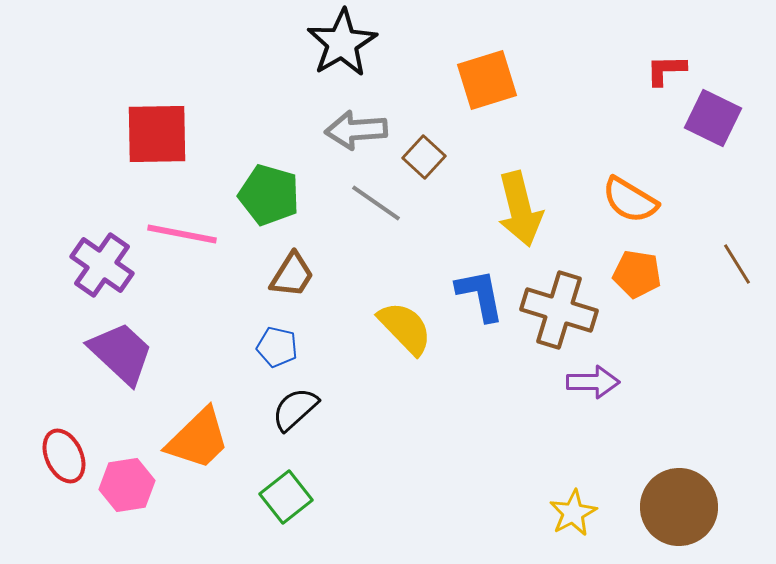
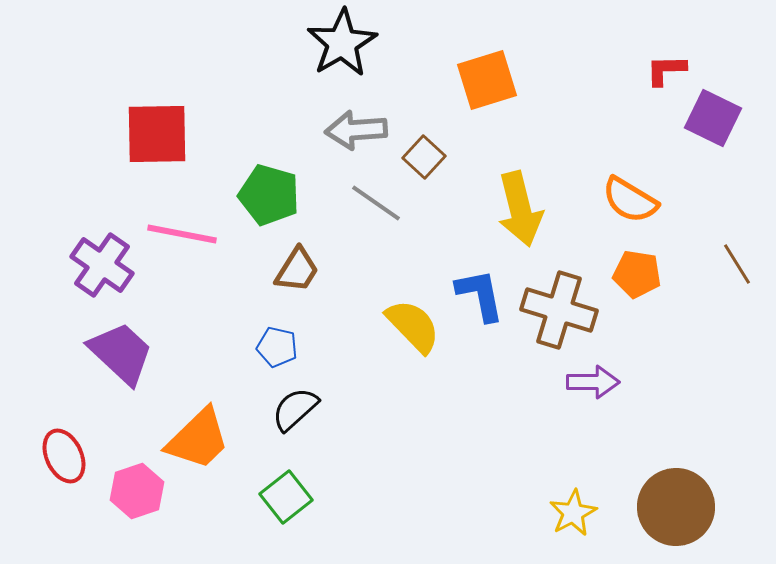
brown trapezoid: moved 5 px right, 5 px up
yellow semicircle: moved 8 px right, 2 px up
pink hexagon: moved 10 px right, 6 px down; rotated 10 degrees counterclockwise
brown circle: moved 3 px left
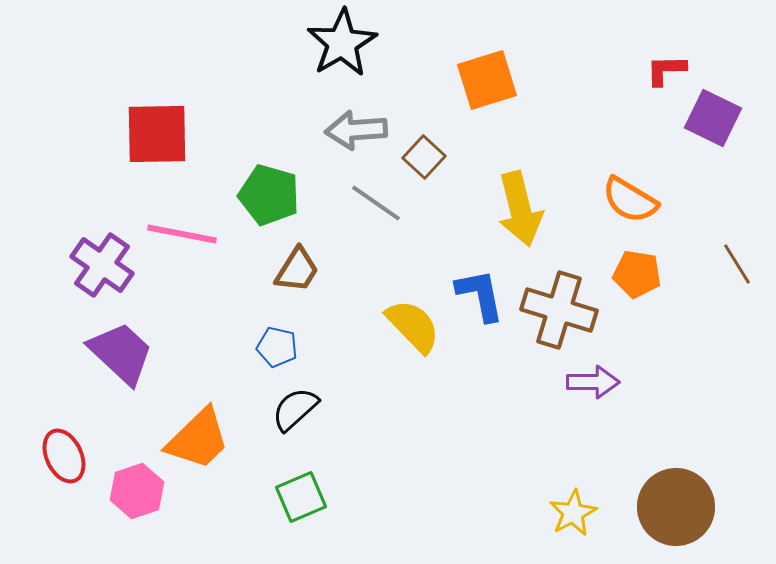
green square: moved 15 px right; rotated 15 degrees clockwise
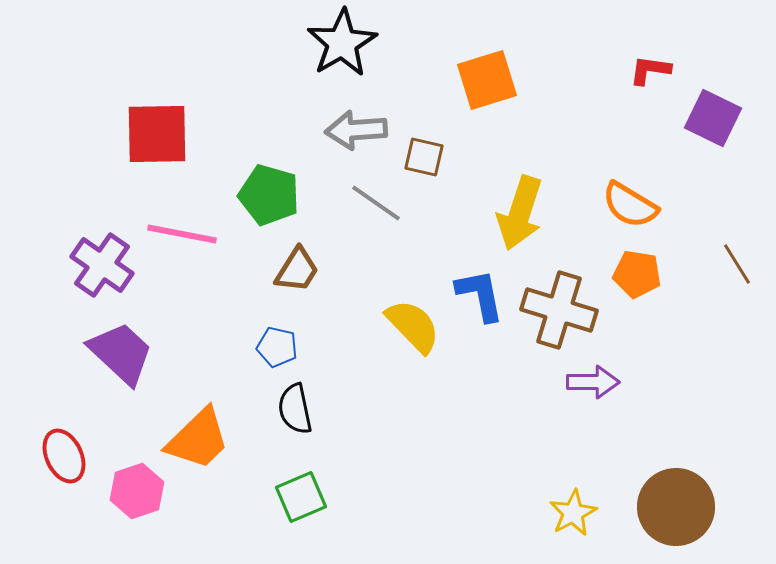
red L-shape: moved 16 px left; rotated 9 degrees clockwise
brown square: rotated 30 degrees counterclockwise
orange semicircle: moved 5 px down
yellow arrow: moved 4 px down; rotated 32 degrees clockwise
black semicircle: rotated 60 degrees counterclockwise
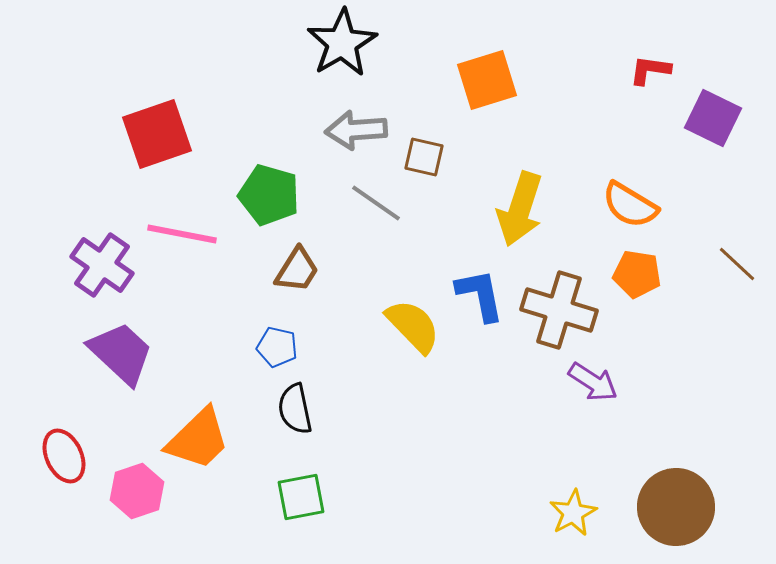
red square: rotated 18 degrees counterclockwise
yellow arrow: moved 4 px up
brown line: rotated 15 degrees counterclockwise
purple arrow: rotated 33 degrees clockwise
green square: rotated 12 degrees clockwise
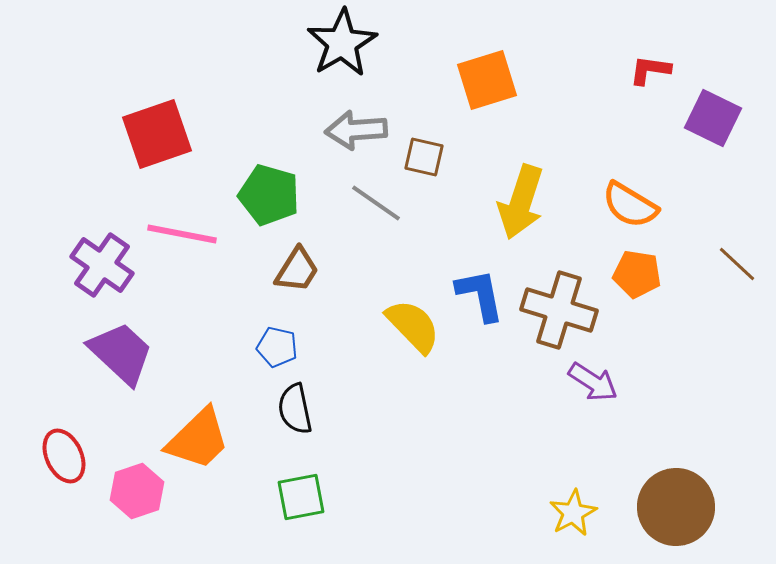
yellow arrow: moved 1 px right, 7 px up
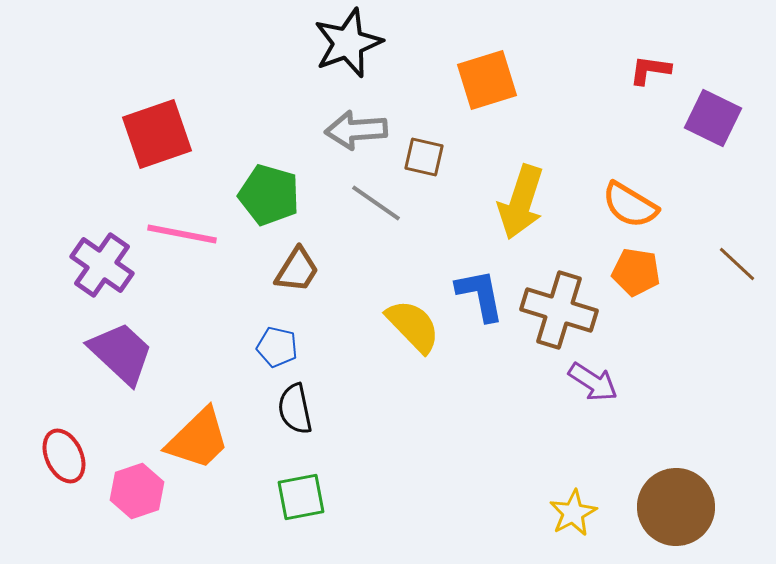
black star: moved 6 px right; rotated 10 degrees clockwise
orange pentagon: moved 1 px left, 2 px up
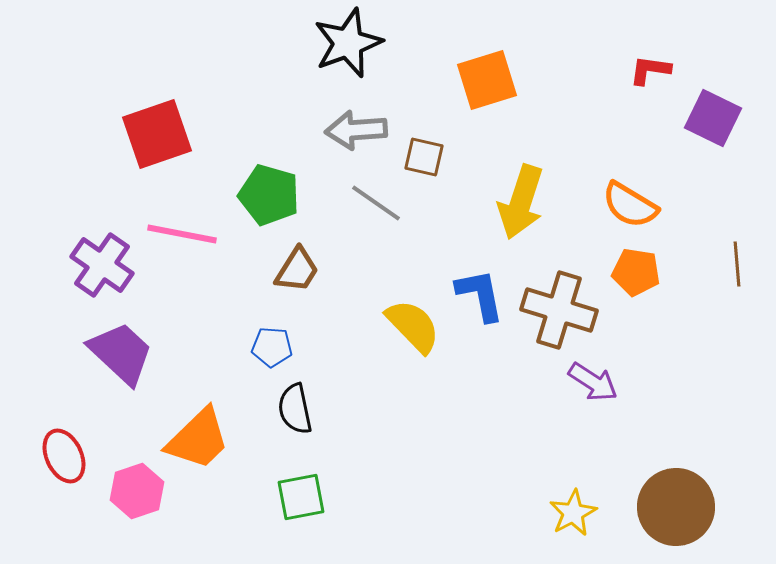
brown line: rotated 42 degrees clockwise
blue pentagon: moved 5 px left; rotated 9 degrees counterclockwise
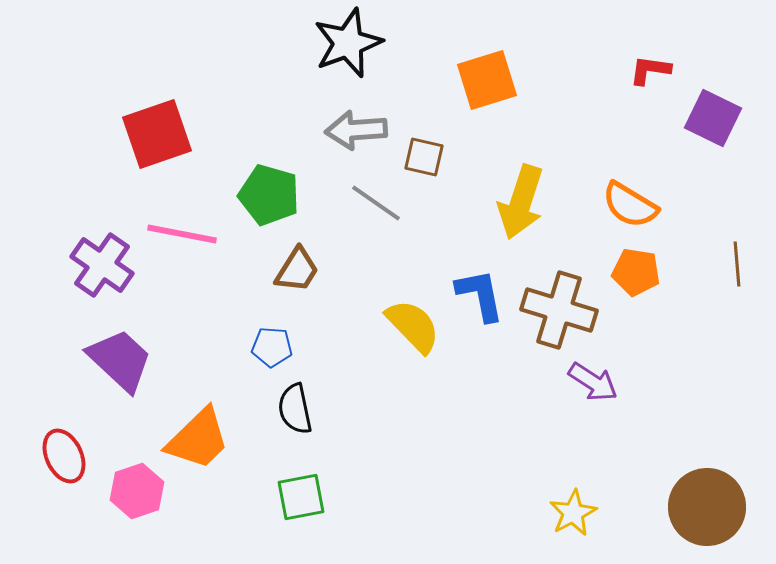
purple trapezoid: moved 1 px left, 7 px down
brown circle: moved 31 px right
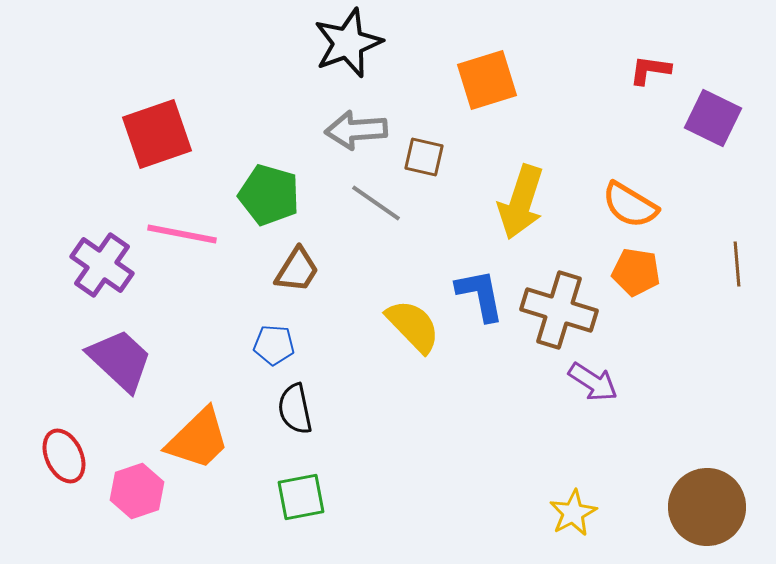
blue pentagon: moved 2 px right, 2 px up
